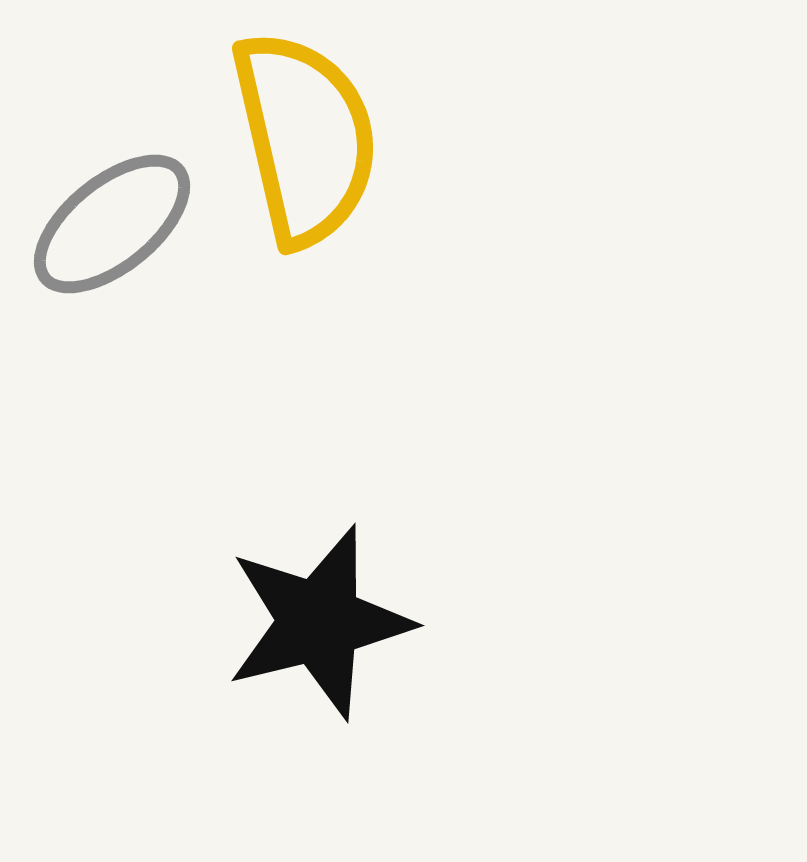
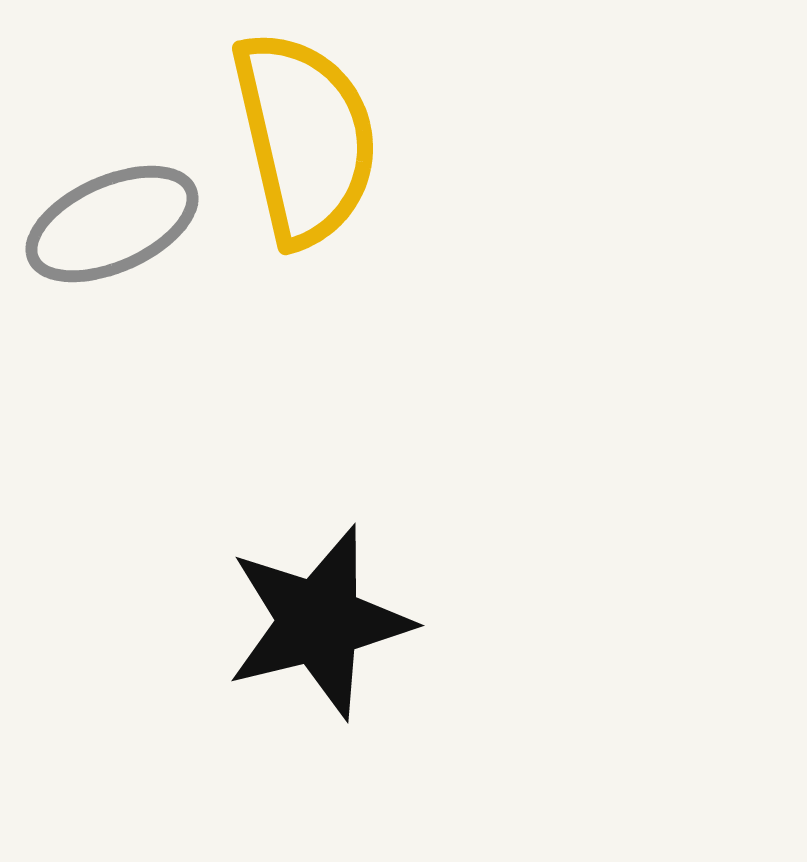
gray ellipse: rotated 15 degrees clockwise
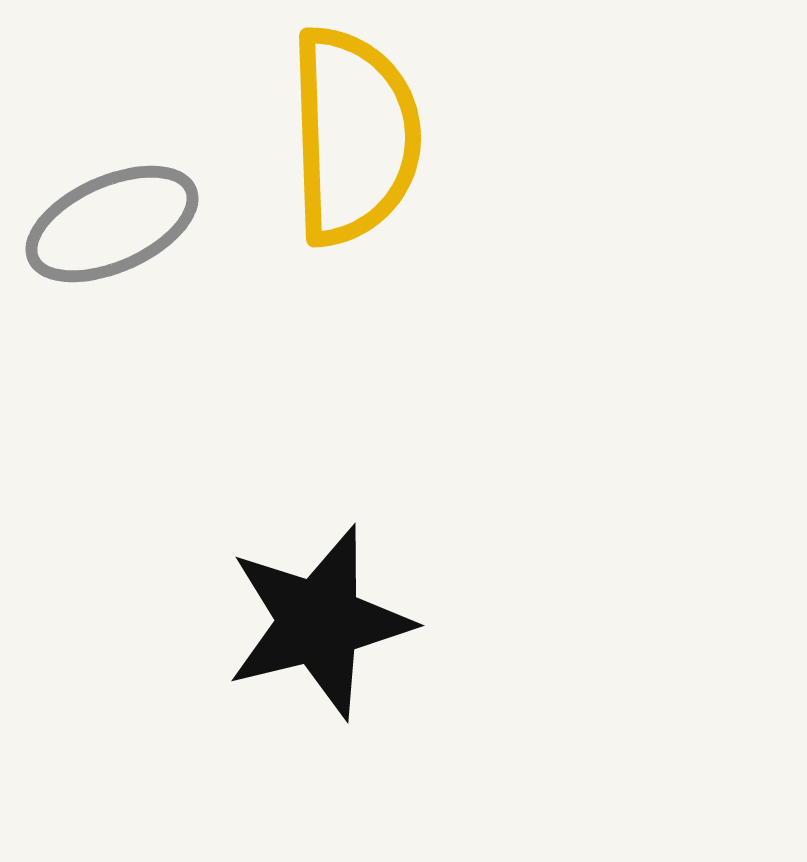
yellow semicircle: moved 49 px right, 2 px up; rotated 11 degrees clockwise
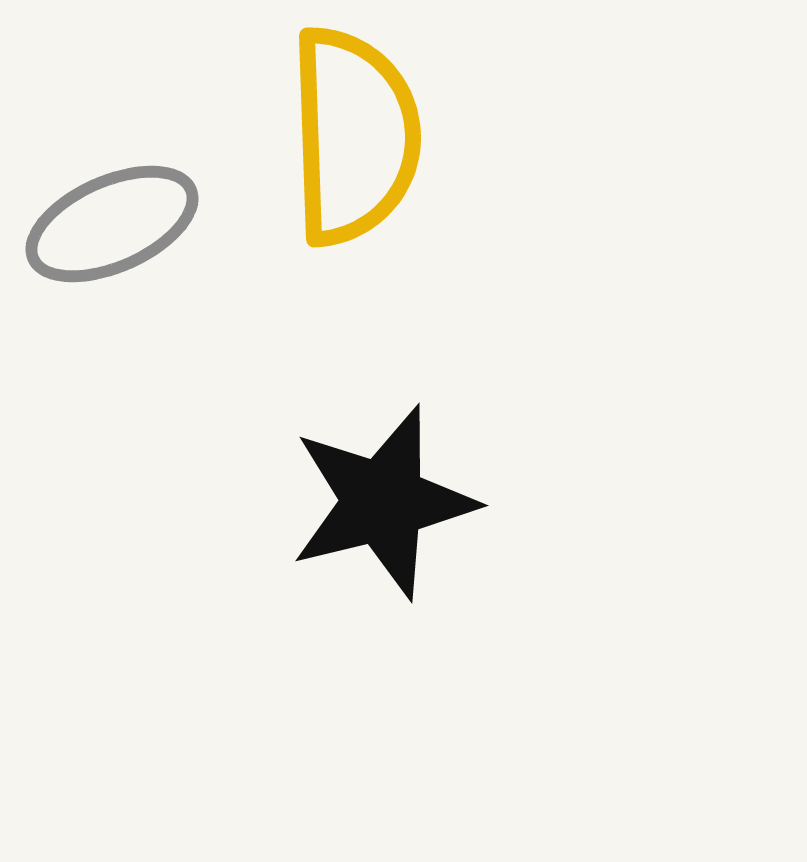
black star: moved 64 px right, 120 px up
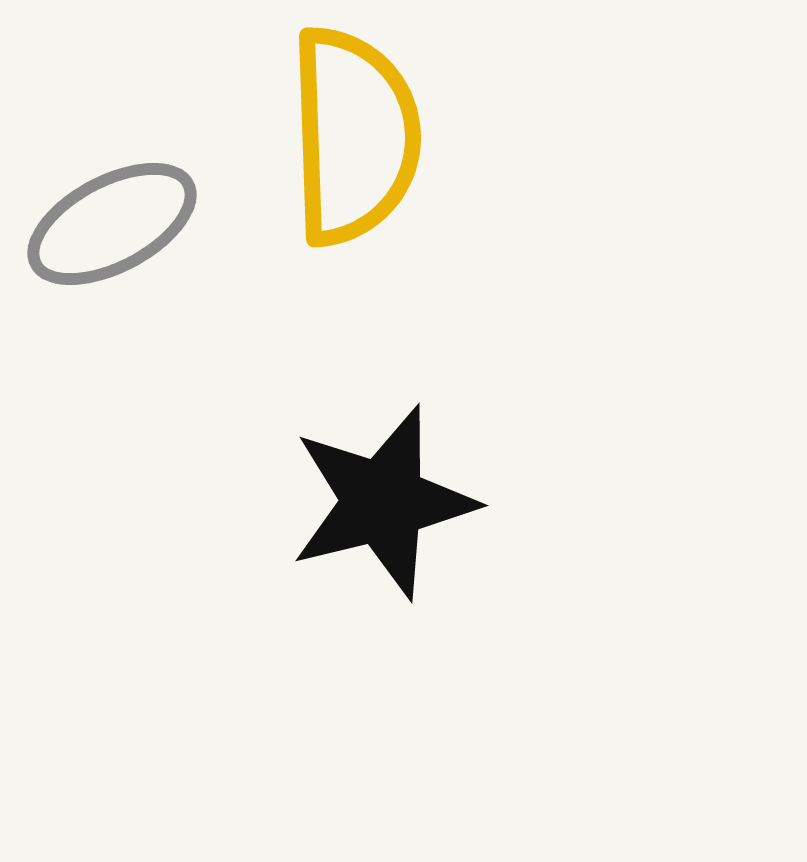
gray ellipse: rotated 4 degrees counterclockwise
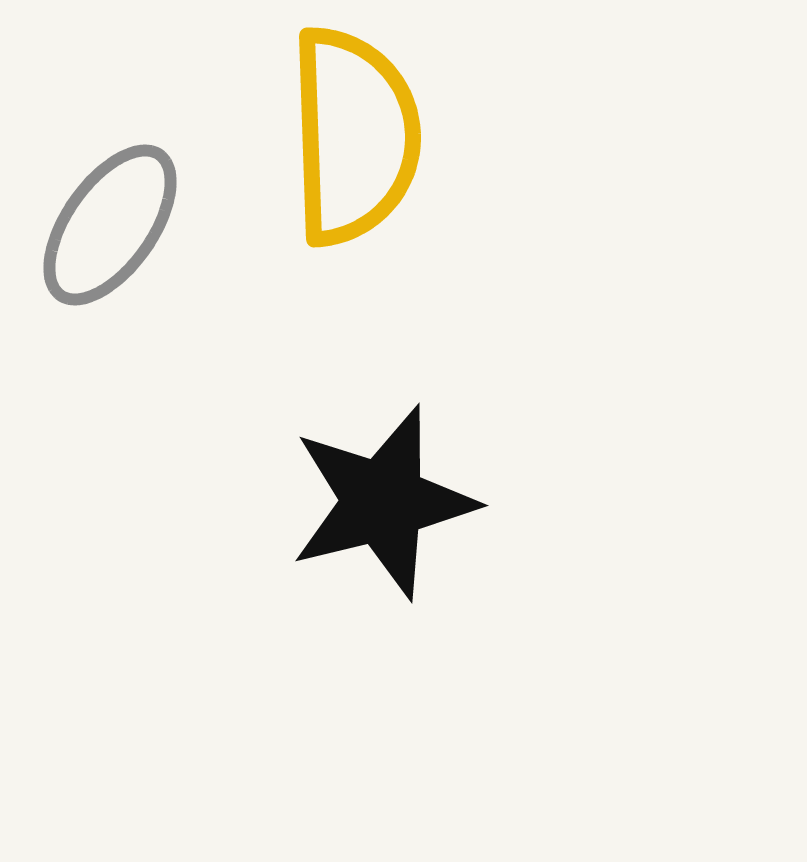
gray ellipse: moved 2 px left, 1 px down; rotated 27 degrees counterclockwise
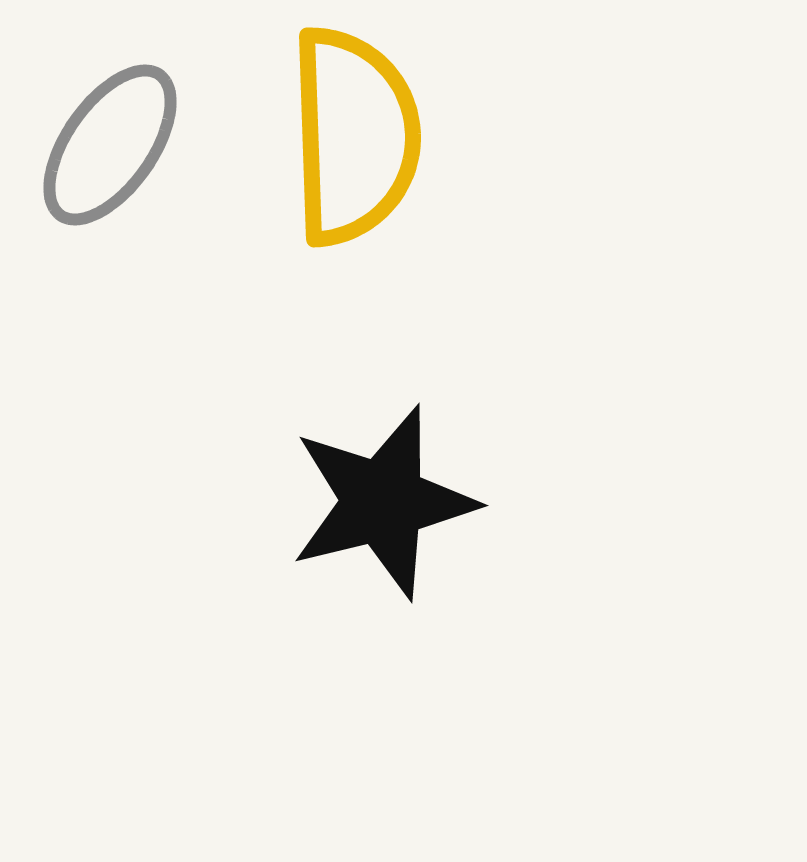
gray ellipse: moved 80 px up
